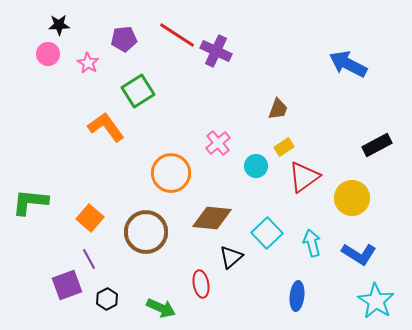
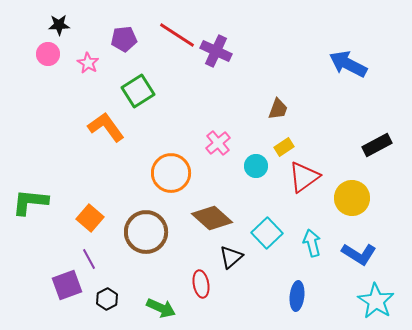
brown diamond: rotated 36 degrees clockwise
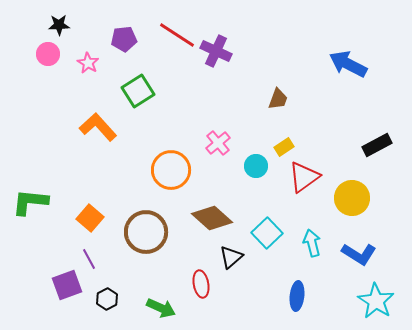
brown trapezoid: moved 10 px up
orange L-shape: moved 8 px left; rotated 6 degrees counterclockwise
orange circle: moved 3 px up
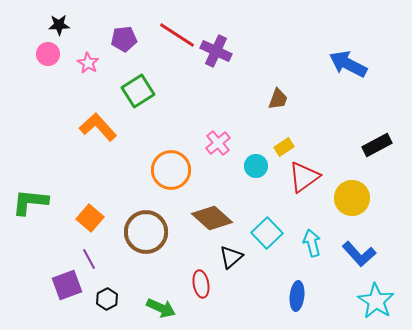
blue L-shape: rotated 16 degrees clockwise
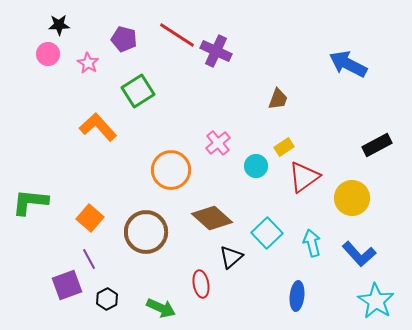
purple pentagon: rotated 20 degrees clockwise
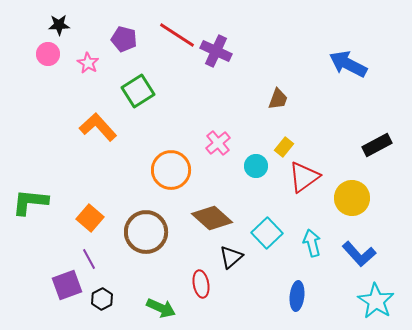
yellow rectangle: rotated 18 degrees counterclockwise
black hexagon: moved 5 px left
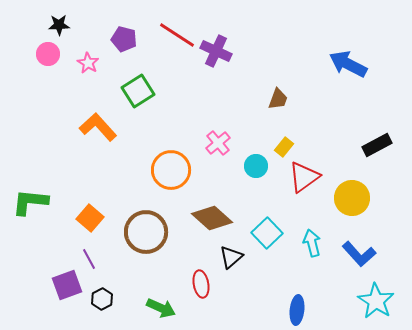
blue ellipse: moved 14 px down
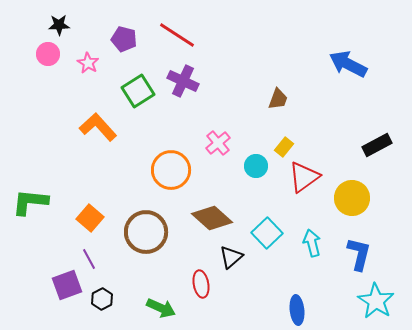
purple cross: moved 33 px left, 30 px down
blue L-shape: rotated 124 degrees counterclockwise
blue ellipse: rotated 12 degrees counterclockwise
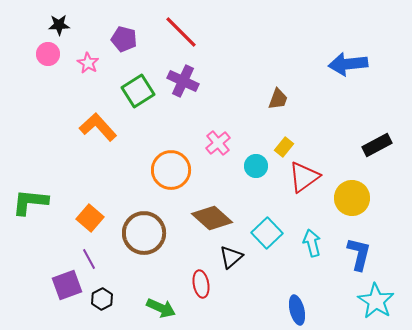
red line: moved 4 px right, 3 px up; rotated 12 degrees clockwise
blue arrow: rotated 33 degrees counterclockwise
brown circle: moved 2 px left, 1 px down
blue ellipse: rotated 8 degrees counterclockwise
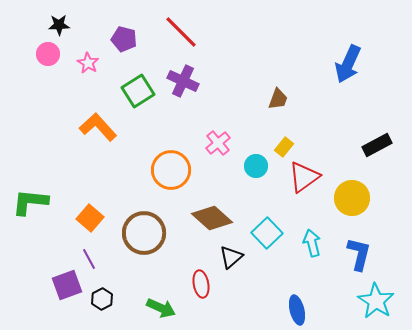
blue arrow: rotated 60 degrees counterclockwise
